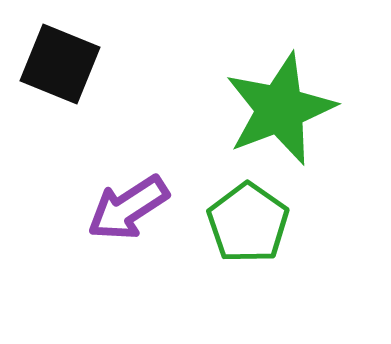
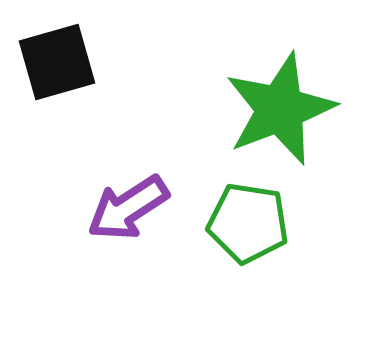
black square: moved 3 px left, 2 px up; rotated 38 degrees counterclockwise
green pentagon: rotated 26 degrees counterclockwise
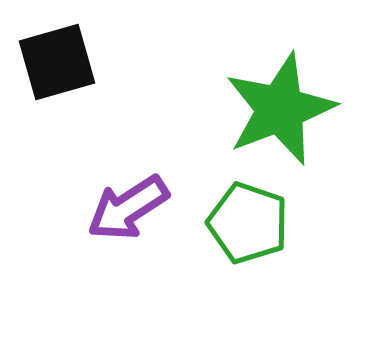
green pentagon: rotated 10 degrees clockwise
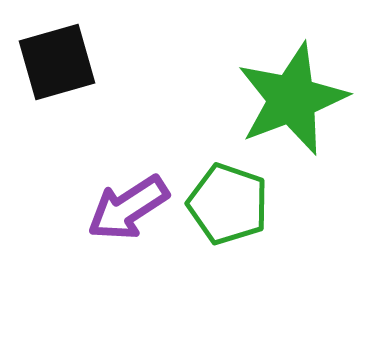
green star: moved 12 px right, 10 px up
green pentagon: moved 20 px left, 19 px up
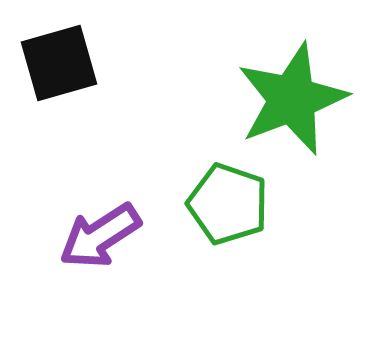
black square: moved 2 px right, 1 px down
purple arrow: moved 28 px left, 28 px down
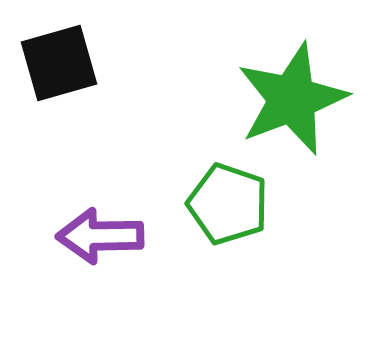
purple arrow: rotated 32 degrees clockwise
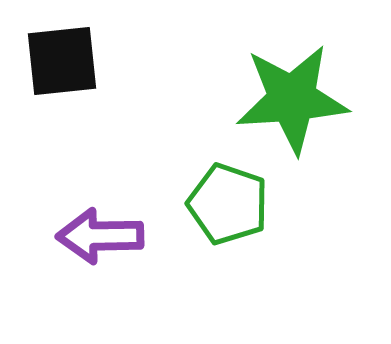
black square: moved 3 px right, 2 px up; rotated 10 degrees clockwise
green star: rotated 17 degrees clockwise
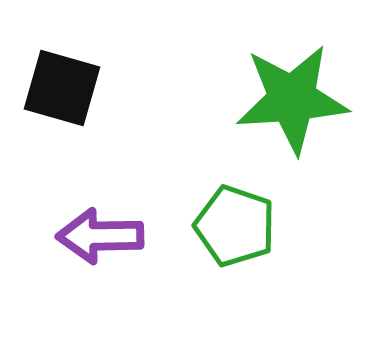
black square: moved 27 px down; rotated 22 degrees clockwise
green pentagon: moved 7 px right, 22 px down
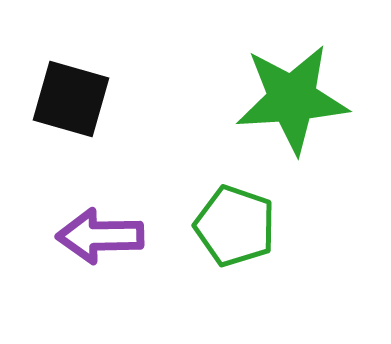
black square: moved 9 px right, 11 px down
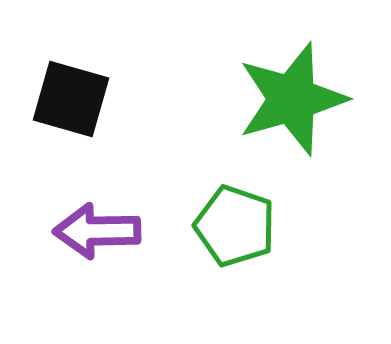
green star: rotated 12 degrees counterclockwise
purple arrow: moved 3 px left, 5 px up
